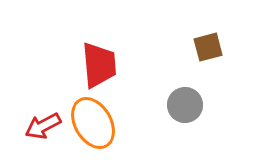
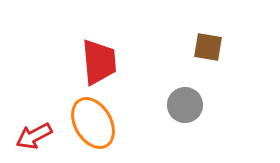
brown square: rotated 24 degrees clockwise
red trapezoid: moved 3 px up
red arrow: moved 9 px left, 10 px down
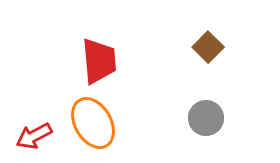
brown square: rotated 36 degrees clockwise
red trapezoid: moved 1 px up
gray circle: moved 21 px right, 13 px down
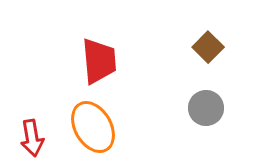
gray circle: moved 10 px up
orange ellipse: moved 4 px down
red arrow: moved 2 px left, 2 px down; rotated 72 degrees counterclockwise
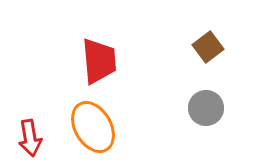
brown square: rotated 8 degrees clockwise
red arrow: moved 2 px left
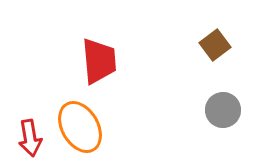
brown square: moved 7 px right, 2 px up
gray circle: moved 17 px right, 2 px down
orange ellipse: moved 13 px left
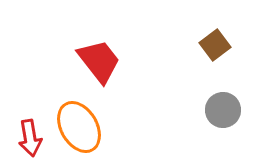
red trapezoid: rotated 33 degrees counterclockwise
orange ellipse: moved 1 px left
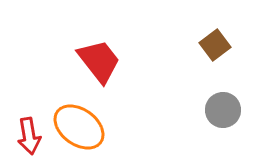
orange ellipse: rotated 24 degrees counterclockwise
red arrow: moved 1 px left, 2 px up
